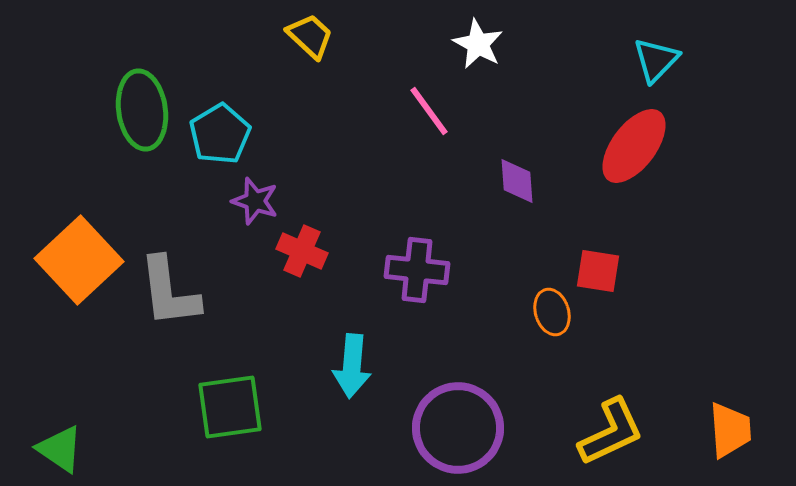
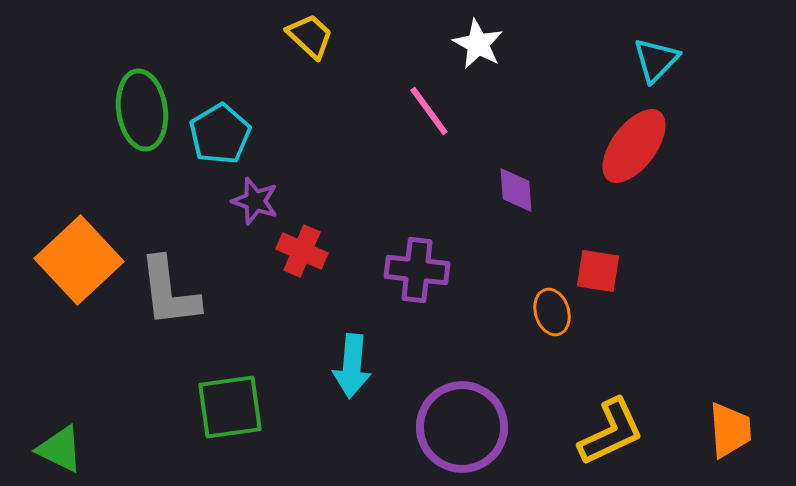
purple diamond: moved 1 px left, 9 px down
purple circle: moved 4 px right, 1 px up
green triangle: rotated 8 degrees counterclockwise
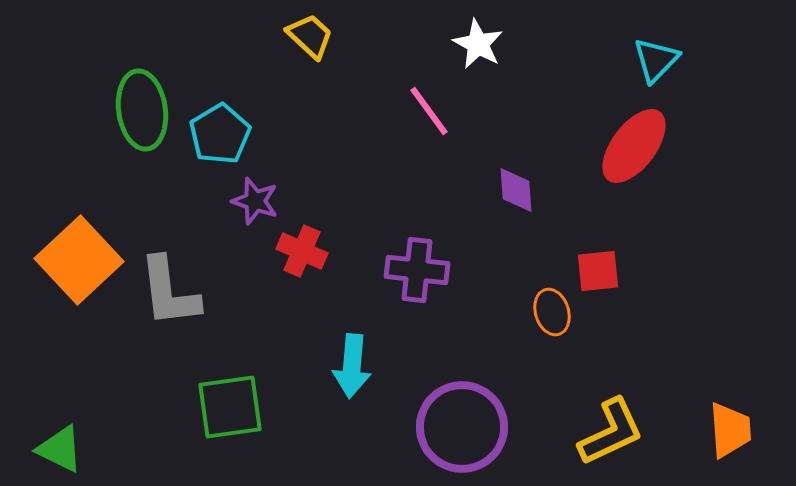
red square: rotated 15 degrees counterclockwise
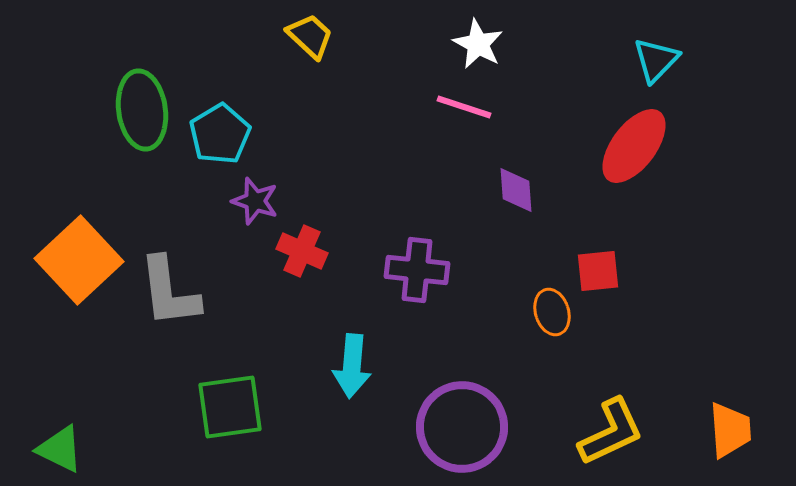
pink line: moved 35 px right, 4 px up; rotated 36 degrees counterclockwise
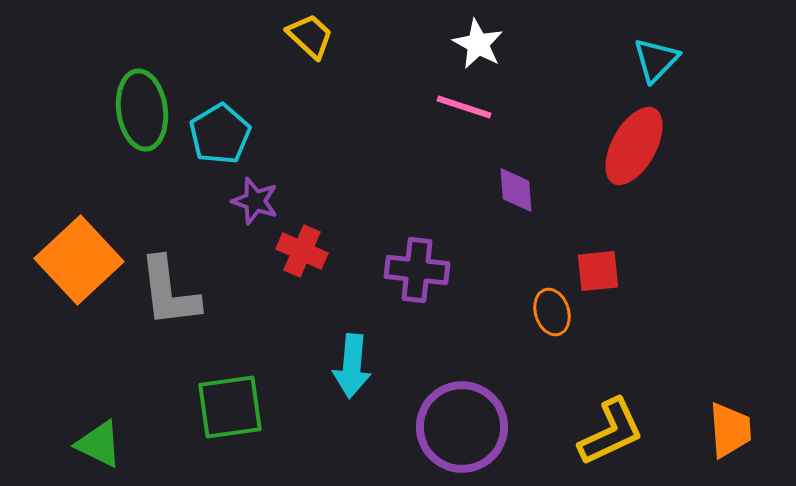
red ellipse: rotated 8 degrees counterclockwise
green triangle: moved 39 px right, 5 px up
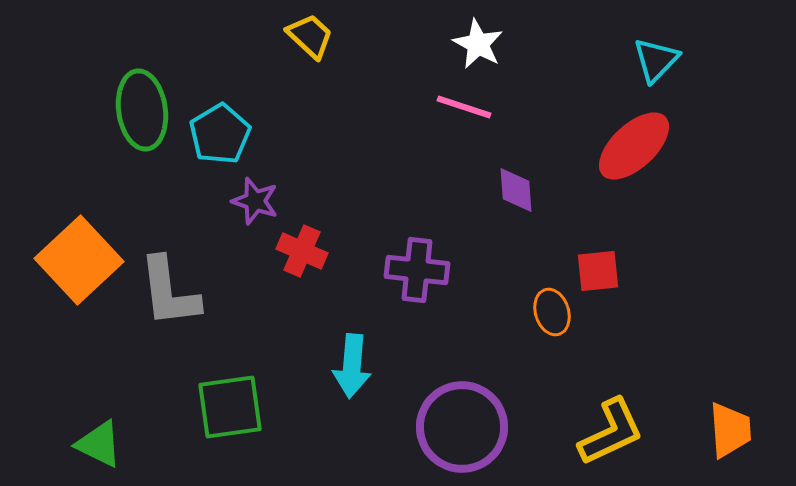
red ellipse: rotated 18 degrees clockwise
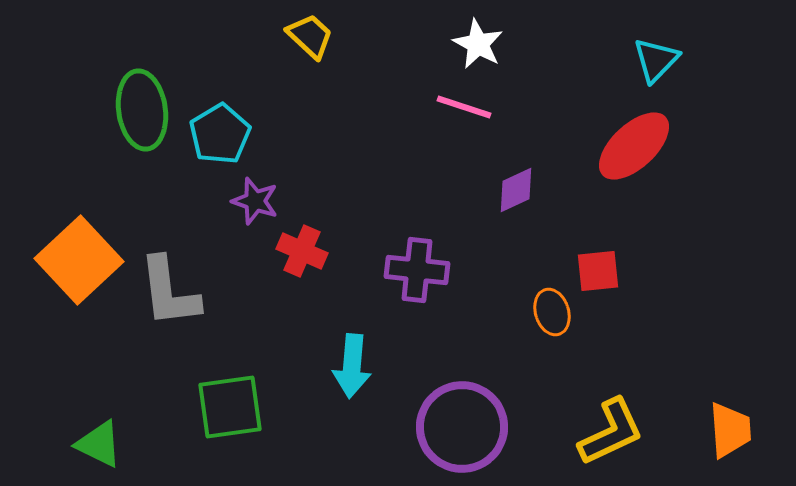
purple diamond: rotated 69 degrees clockwise
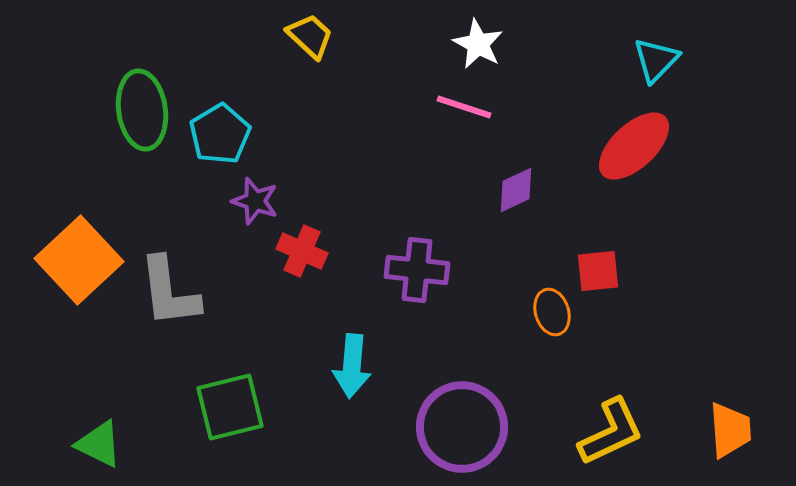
green square: rotated 6 degrees counterclockwise
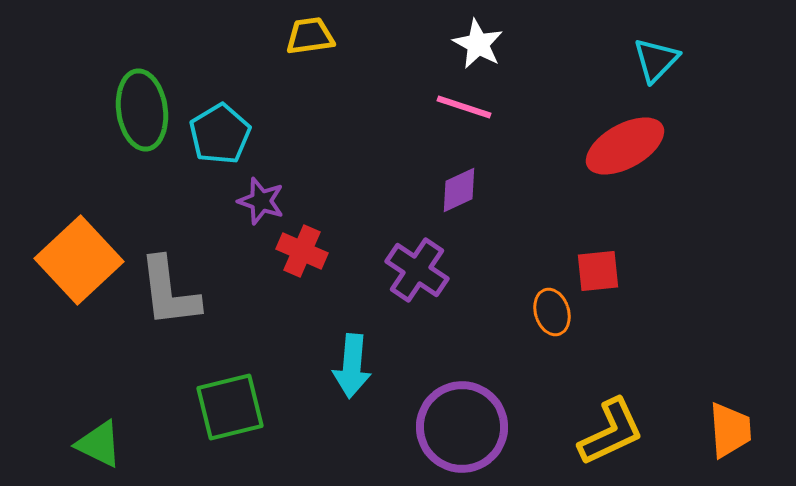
yellow trapezoid: rotated 51 degrees counterclockwise
red ellipse: moved 9 px left; rotated 14 degrees clockwise
purple diamond: moved 57 px left
purple star: moved 6 px right
purple cross: rotated 28 degrees clockwise
